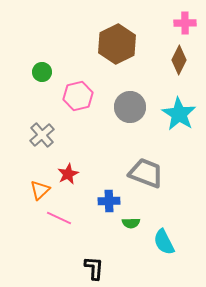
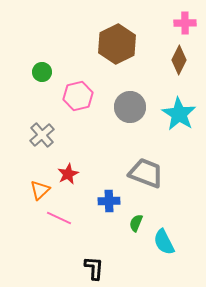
green semicircle: moved 5 px right; rotated 114 degrees clockwise
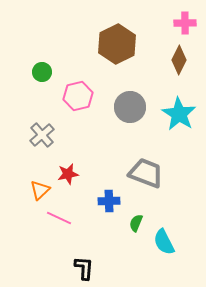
red star: rotated 15 degrees clockwise
black L-shape: moved 10 px left
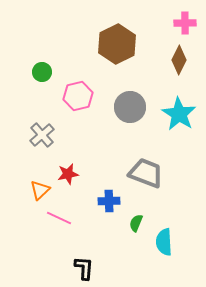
cyan semicircle: rotated 24 degrees clockwise
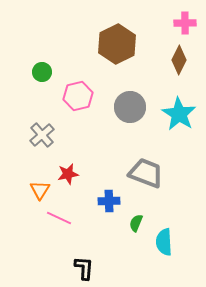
orange triangle: rotated 15 degrees counterclockwise
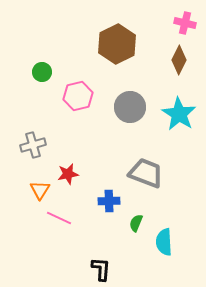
pink cross: rotated 15 degrees clockwise
gray cross: moved 9 px left, 10 px down; rotated 25 degrees clockwise
black L-shape: moved 17 px right, 1 px down
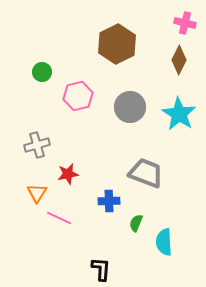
gray cross: moved 4 px right
orange triangle: moved 3 px left, 3 px down
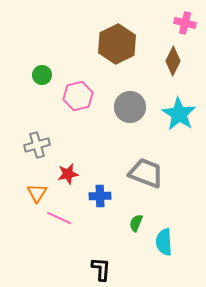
brown diamond: moved 6 px left, 1 px down
green circle: moved 3 px down
blue cross: moved 9 px left, 5 px up
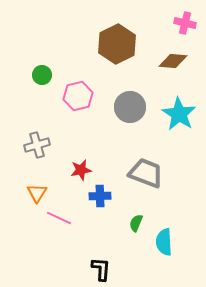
brown diamond: rotated 68 degrees clockwise
red star: moved 13 px right, 4 px up
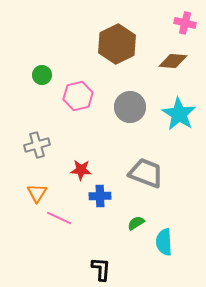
red star: rotated 15 degrees clockwise
green semicircle: rotated 36 degrees clockwise
